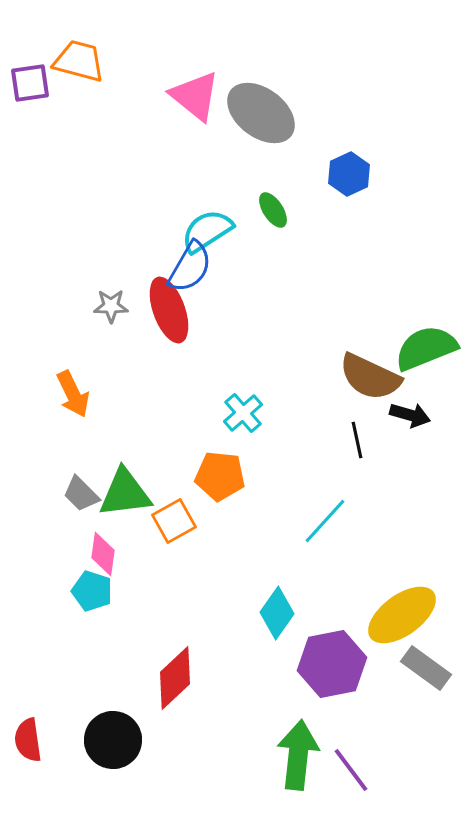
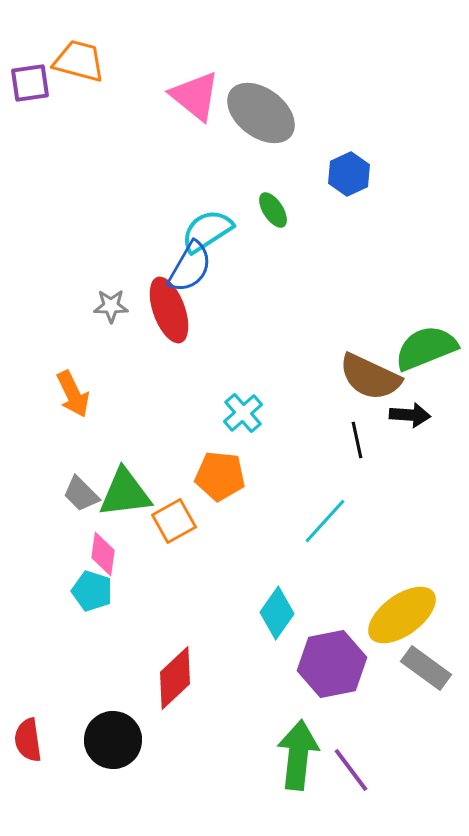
black arrow: rotated 12 degrees counterclockwise
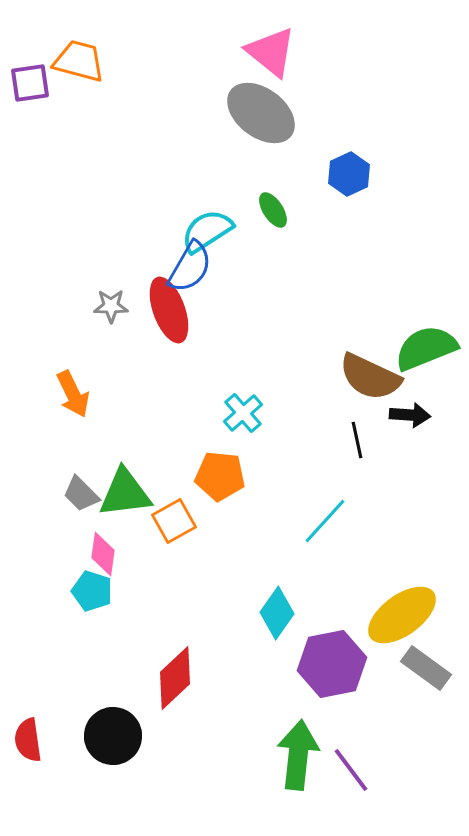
pink triangle: moved 76 px right, 44 px up
black circle: moved 4 px up
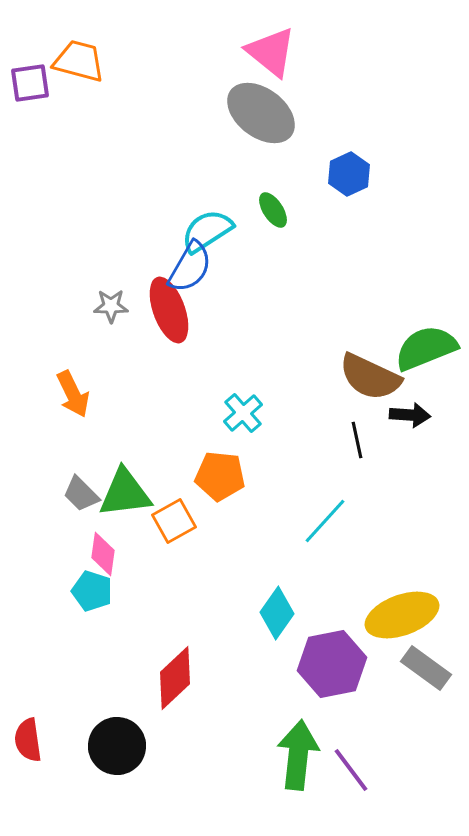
yellow ellipse: rotated 16 degrees clockwise
black circle: moved 4 px right, 10 px down
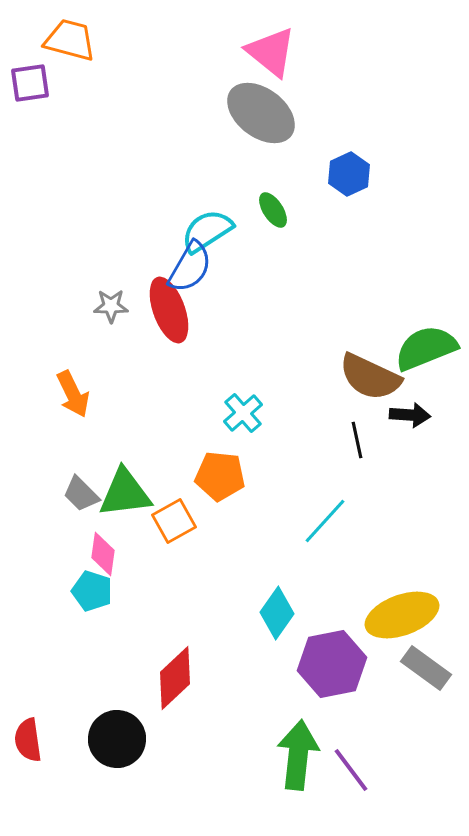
orange trapezoid: moved 9 px left, 21 px up
black circle: moved 7 px up
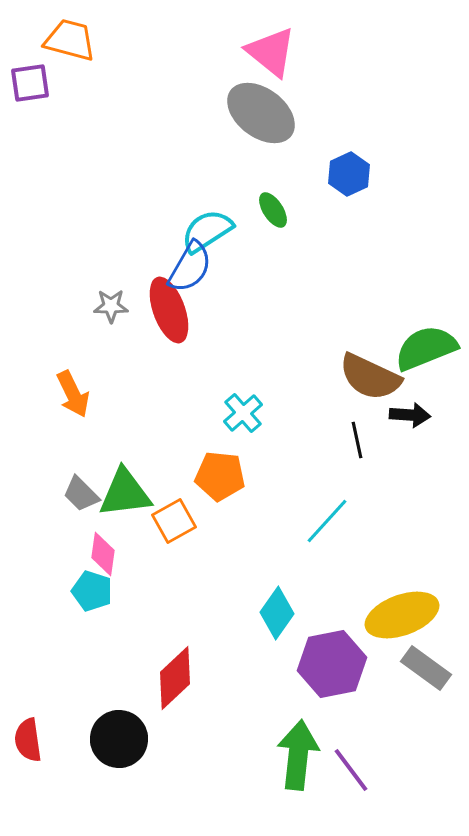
cyan line: moved 2 px right
black circle: moved 2 px right
